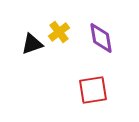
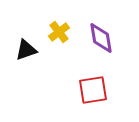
black triangle: moved 6 px left, 6 px down
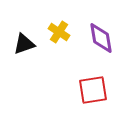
yellow cross: rotated 20 degrees counterclockwise
black triangle: moved 2 px left, 6 px up
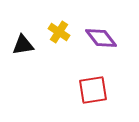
purple diamond: rotated 28 degrees counterclockwise
black triangle: moved 1 px left, 1 px down; rotated 10 degrees clockwise
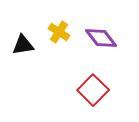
red square: rotated 36 degrees counterclockwise
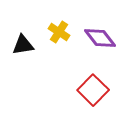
purple diamond: moved 1 px left
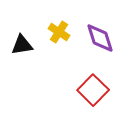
purple diamond: rotated 20 degrees clockwise
black triangle: moved 1 px left
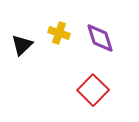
yellow cross: moved 1 px down; rotated 15 degrees counterclockwise
black triangle: rotated 35 degrees counterclockwise
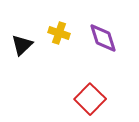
purple diamond: moved 3 px right
red square: moved 3 px left, 9 px down
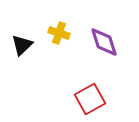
purple diamond: moved 1 px right, 4 px down
red square: rotated 16 degrees clockwise
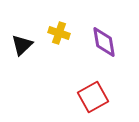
purple diamond: rotated 8 degrees clockwise
red square: moved 3 px right, 2 px up
